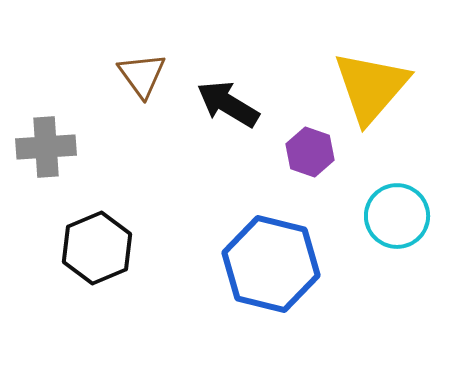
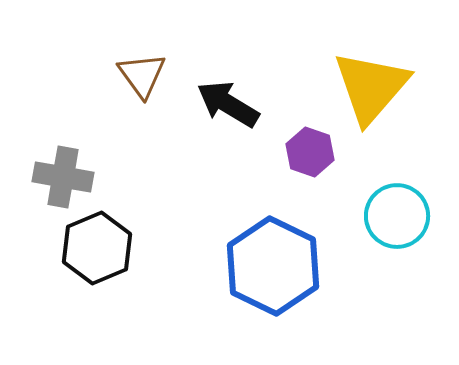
gray cross: moved 17 px right, 30 px down; rotated 14 degrees clockwise
blue hexagon: moved 2 px right, 2 px down; rotated 12 degrees clockwise
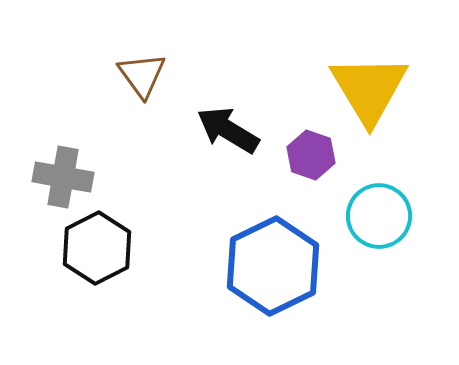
yellow triangle: moved 2 px left, 2 px down; rotated 12 degrees counterclockwise
black arrow: moved 26 px down
purple hexagon: moved 1 px right, 3 px down
cyan circle: moved 18 px left
black hexagon: rotated 4 degrees counterclockwise
blue hexagon: rotated 8 degrees clockwise
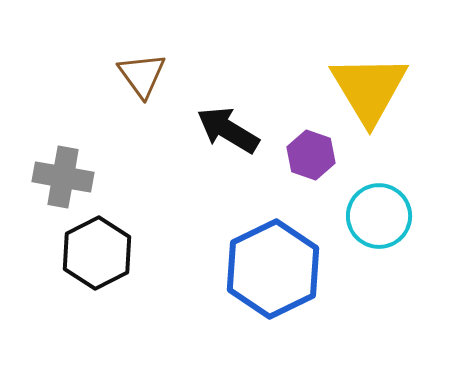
black hexagon: moved 5 px down
blue hexagon: moved 3 px down
